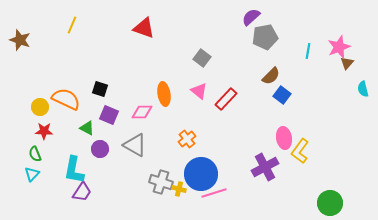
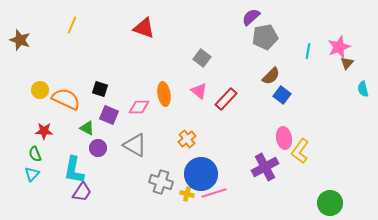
yellow circle: moved 17 px up
pink diamond: moved 3 px left, 5 px up
purple circle: moved 2 px left, 1 px up
yellow cross: moved 8 px right, 5 px down
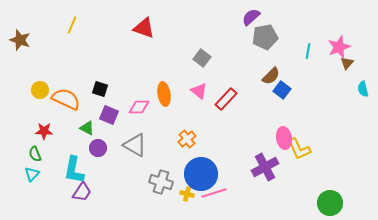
blue square: moved 5 px up
yellow L-shape: moved 1 px left, 2 px up; rotated 60 degrees counterclockwise
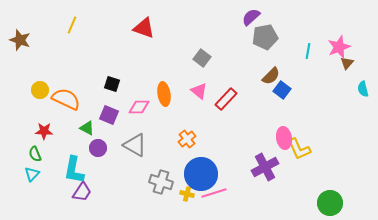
black square: moved 12 px right, 5 px up
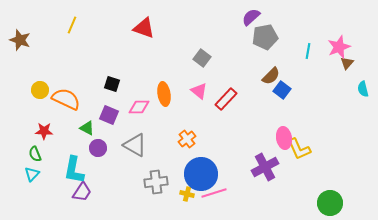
gray cross: moved 5 px left; rotated 25 degrees counterclockwise
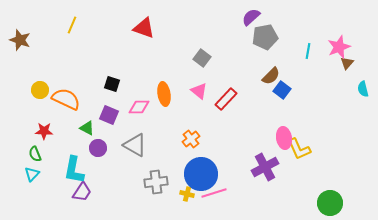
orange cross: moved 4 px right
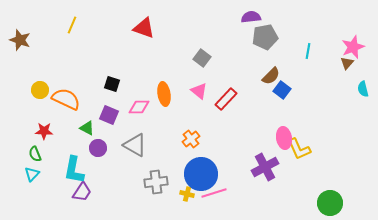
purple semicircle: rotated 36 degrees clockwise
pink star: moved 14 px right
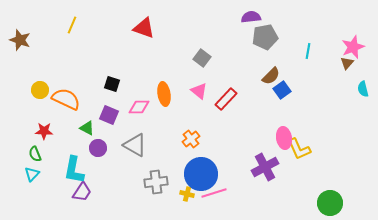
blue square: rotated 18 degrees clockwise
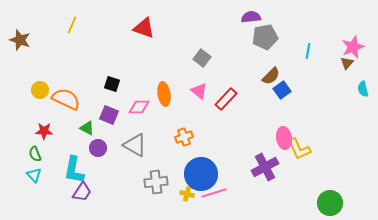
orange cross: moved 7 px left, 2 px up; rotated 18 degrees clockwise
cyan triangle: moved 2 px right, 1 px down; rotated 28 degrees counterclockwise
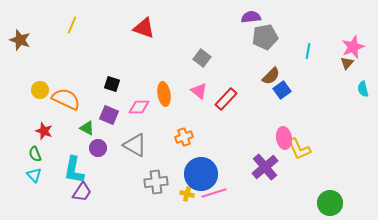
red star: rotated 18 degrees clockwise
purple cross: rotated 12 degrees counterclockwise
